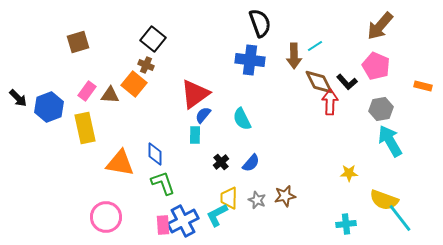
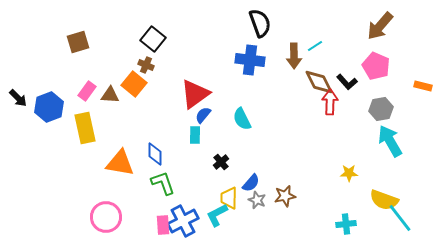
blue semicircle at (251, 163): moved 20 px down
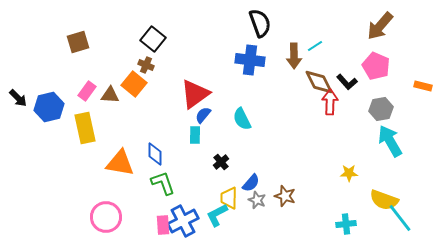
blue hexagon at (49, 107): rotated 8 degrees clockwise
brown star at (285, 196): rotated 30 degrees clockwise
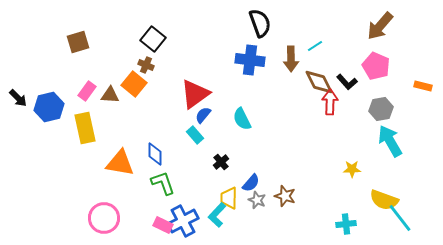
brown arrow at (294, 56): moved 3 px left, 3 px down
cyan rectangle at (195, 135): rotated 42 degrees counterclockwise
yellow star at (349, 173): moved 3 px right, 4 px up
cyan L-shape at (217, 215): rotated 20 degrees counterclockwise
pink circle at (106, 217): moved 2 px left, 1 px down
pink rectangle at (163, 225): rotated 60 degrees counterclockwise
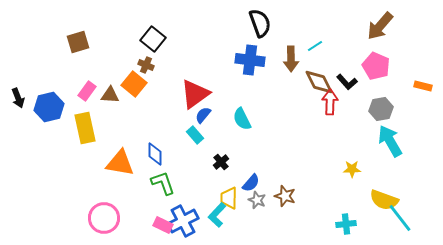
black arrow at (18, 98): rotated 24 degrees clockwise
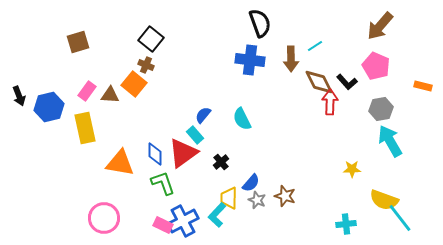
black square at (153, 39): moved 2 px left
red triangle at (195, 94): moved 12 px left, 59 px down
black arrow at (18, 98): moved 1 px right, 2 px up
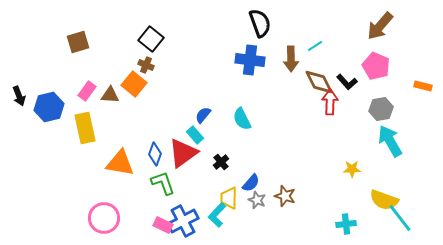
blue diamond at (155, 154): rotated 20 degrees clockwise
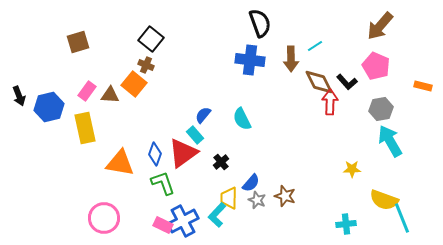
cyan line at (400, 218): moved 2 px right; rotated 16 degrees clockwise
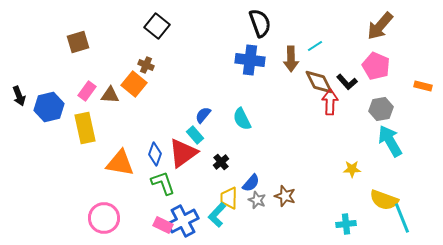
black square at (151, 39): moved 6 px right, 13 px up
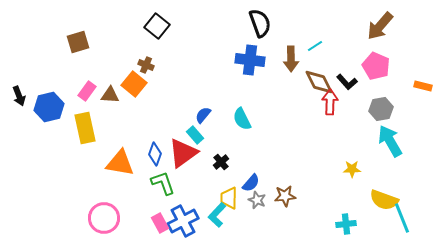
brown star at (285, 196): rotated 25 degrees counterclockwise
pink rectangle at (163, 225): moved 3 px left, 2 px up; rotated 36 degrees clockwise
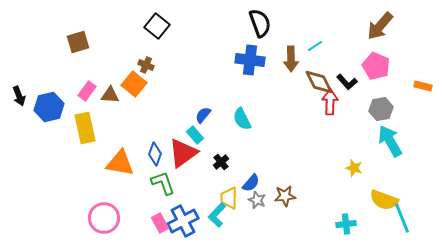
yellow star at (352, 169): moved 2 px right, 1 px up; rotated 18 degrees clockwise
